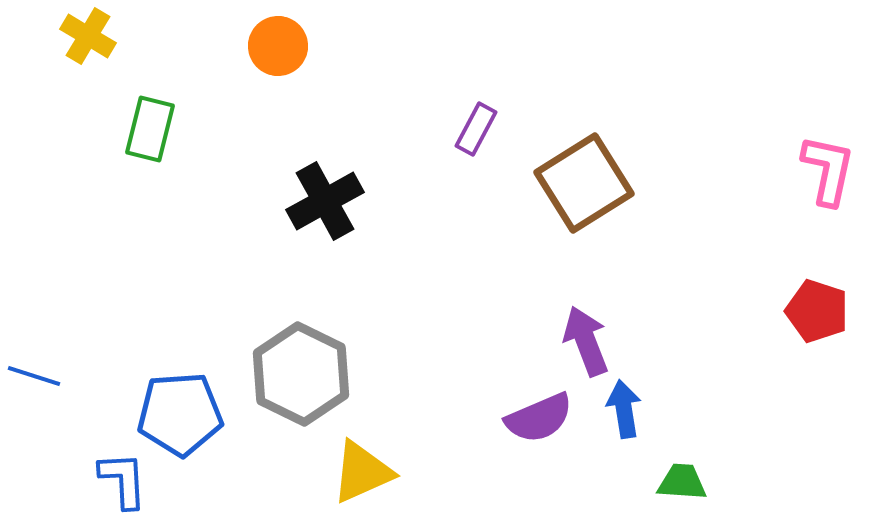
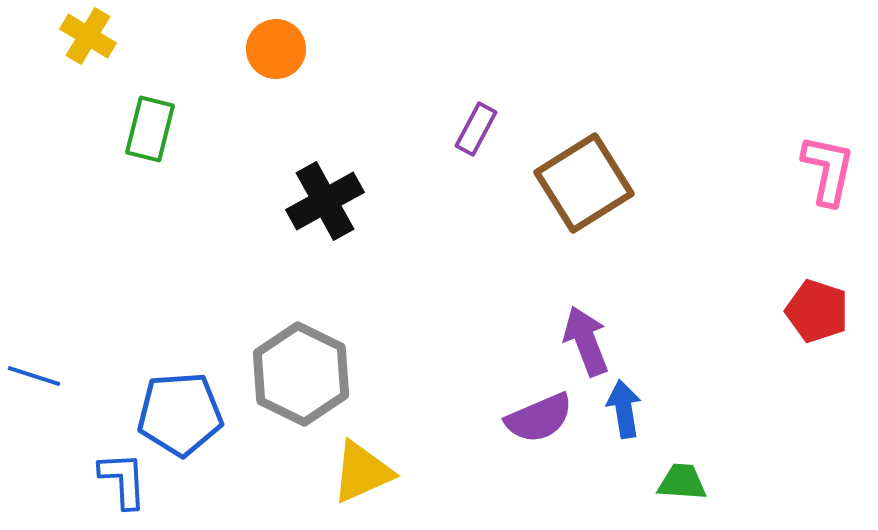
orange circle: moved 2 px left, 3 px down
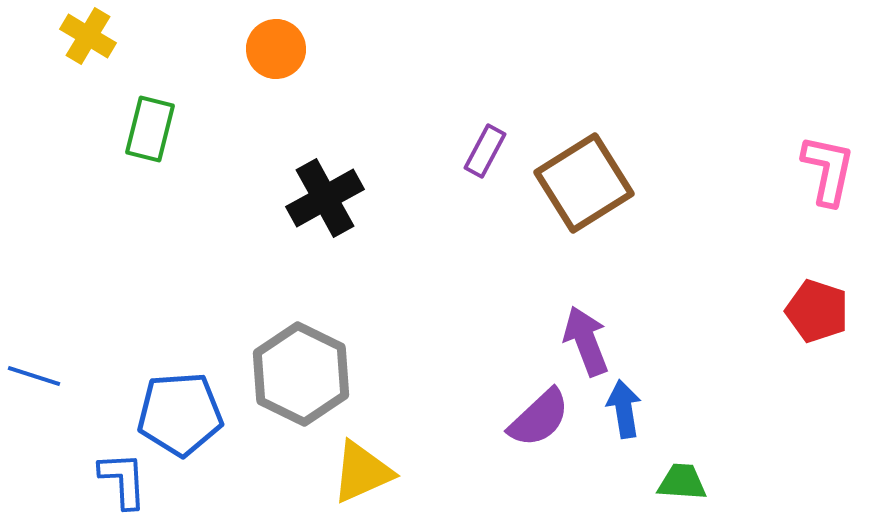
purple rectangle: moved 9 px right, 22 px down
black cross: moved 3 px up
purple semicircle: rotated 20 degrees counterclockwise
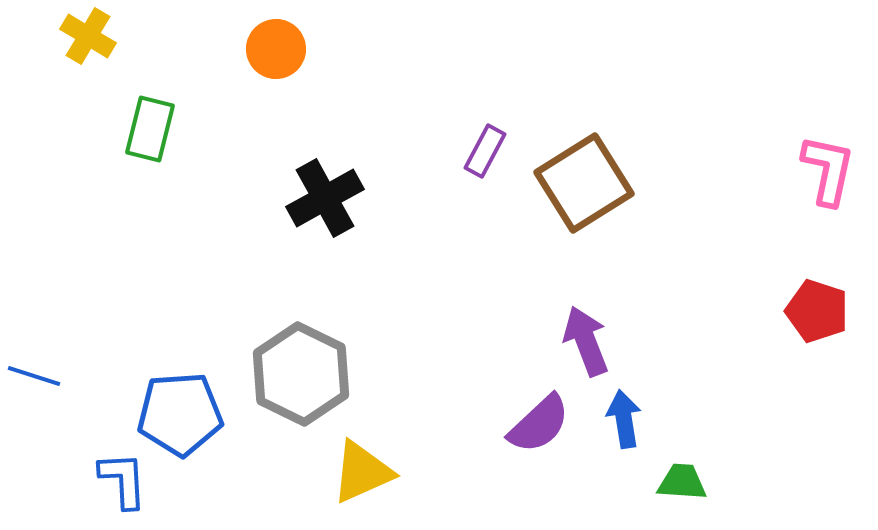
blue arrow: moved 10 px down
purple semicircle: moved 6 px down
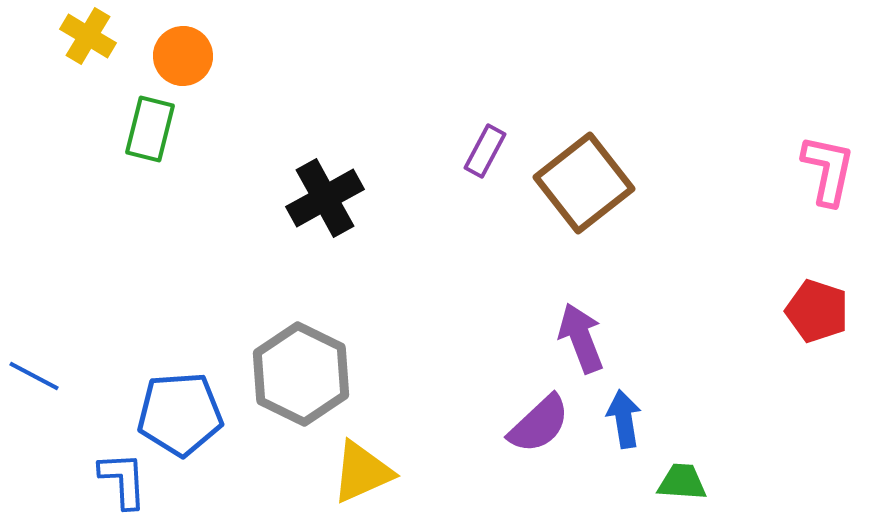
orange circle: moved 93 px left, 7 px down
brown square: rotated 6 degrees counterclockwise
purple arrow: moved 5 px left, 3 px up
blue line: rotated 10 degrees clockwise
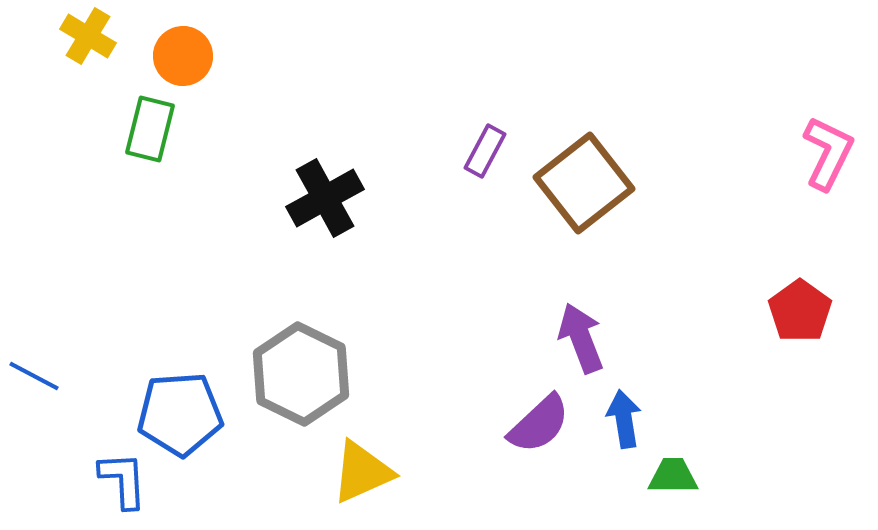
pink L-shape: moved 17 px up; rotated 14 degrees clockwise
red pentagon: moved 17 px left; rotated 18 degrees clockwise
green trapezoid: moved 9 px left, 6 px up; rotated 4 degrees counterclockwise
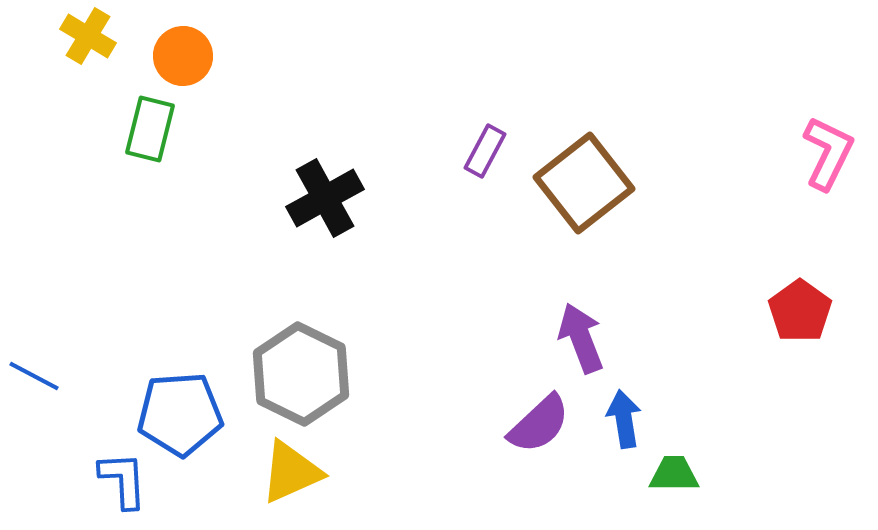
yellow triangle: moved 71 px left
green trapezoid: moved 1 px right, 2 px up
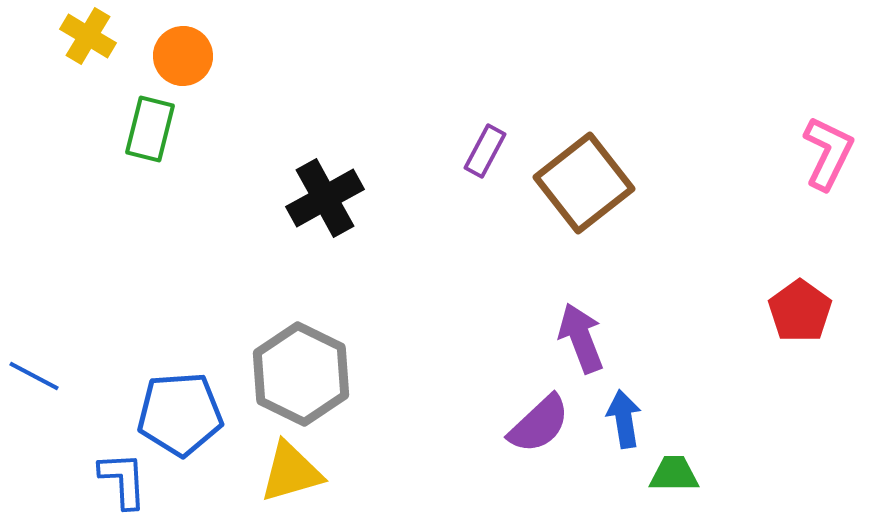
yellow triangle: rotated 8 degrees clockwise
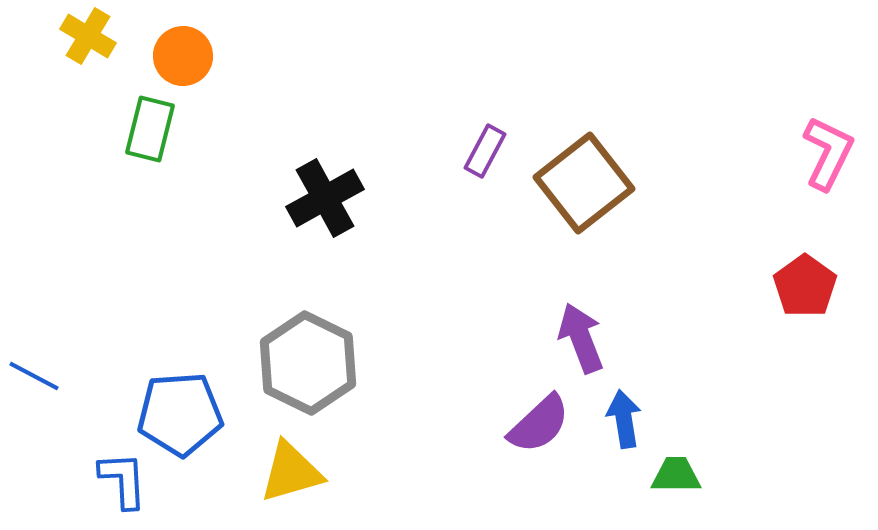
red pentagon: moved 5 px right, 25 px up
gray hexagon: moved 7 px right, 11 px up
green trapezoid: moved 2 px right, 1 px down
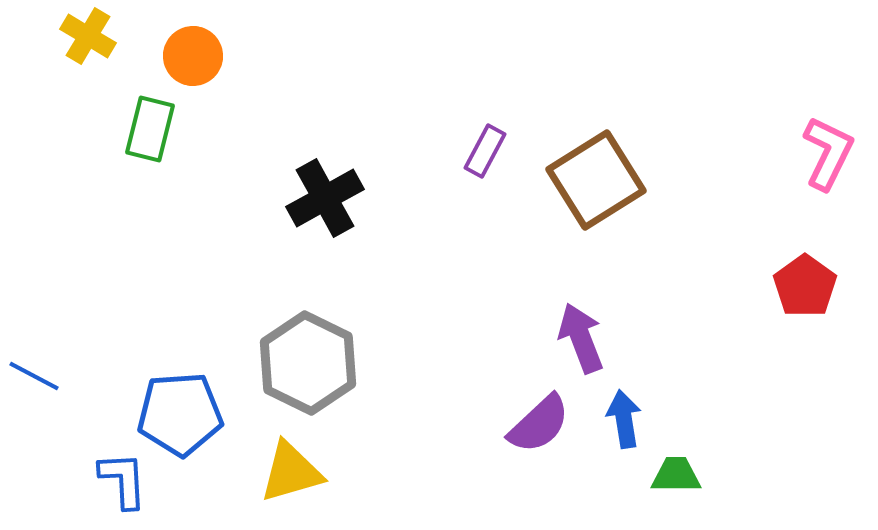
orange circle: moved 10 px right
brown square: moved 12 px right, 3 px up; rotated 6 degrees clockwise
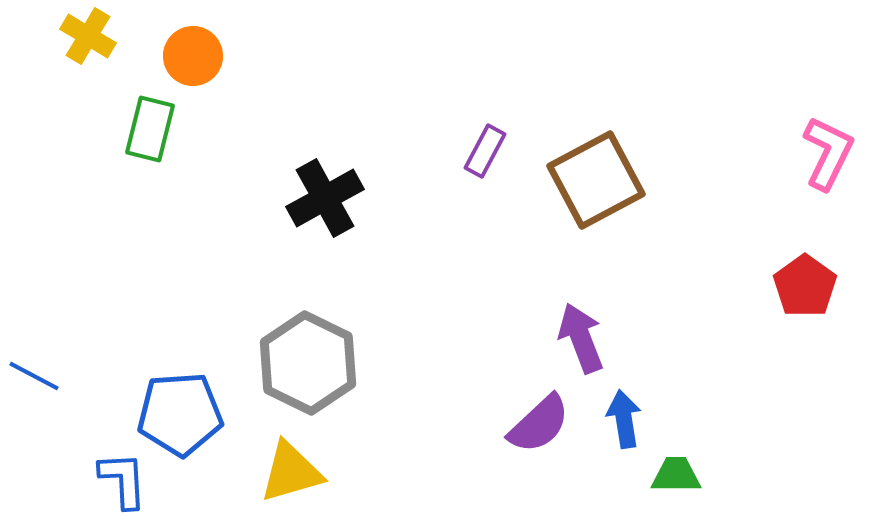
brown square: rotated 4 degrees clockwise
